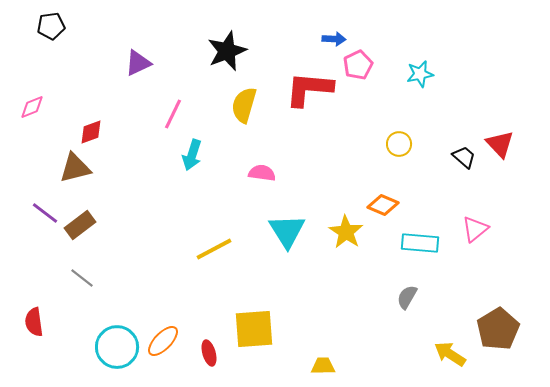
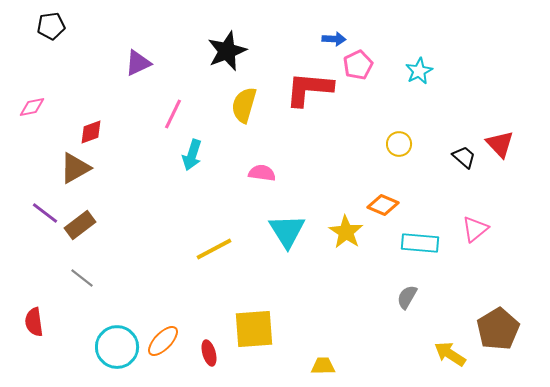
cyan star: moved 1 px left, 3 px up; rotated 16 degrees counterclockwise
pink diamond: rotated 12 degrees clockwise
brown triangle: rotated 16 degrees counterclockwise
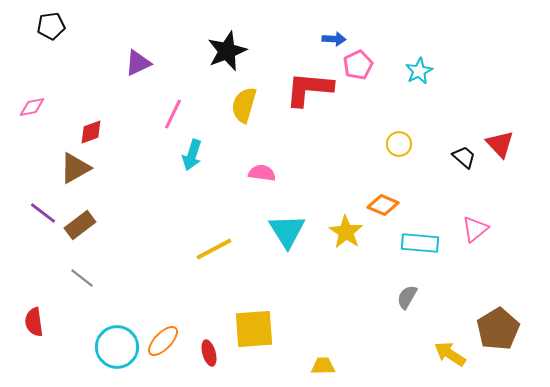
purple line: moved 2 px left
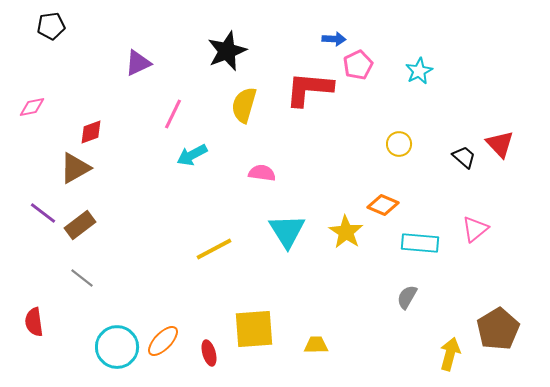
cyan arrow: rotated 44 degrees clockwise
yellow arrow: rotated 72 degrees clockwise
yellow trapezoid: moved 7 px left, 21 px up
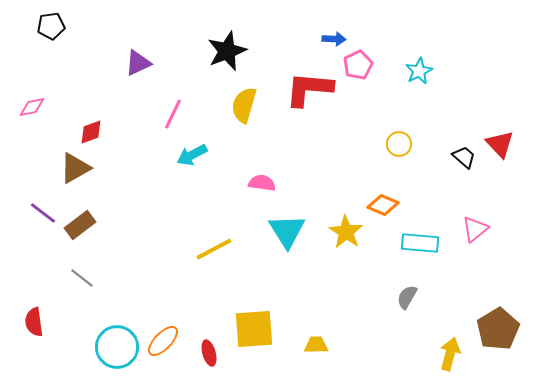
pink semicircle: moved 10 px down
